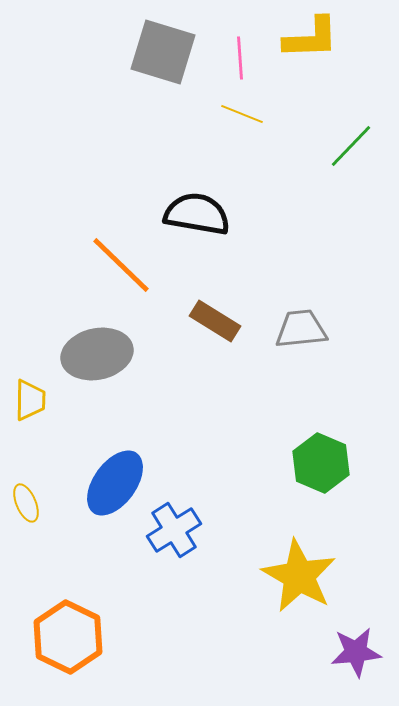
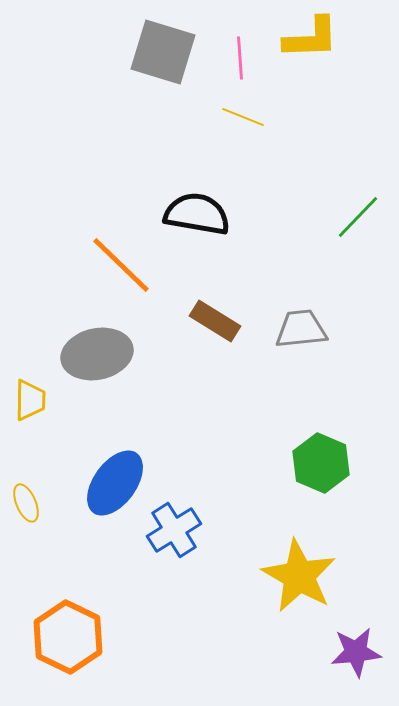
yellow line: moved 1 px right, 3 px down
green line: moved 7 px right, 71 px down
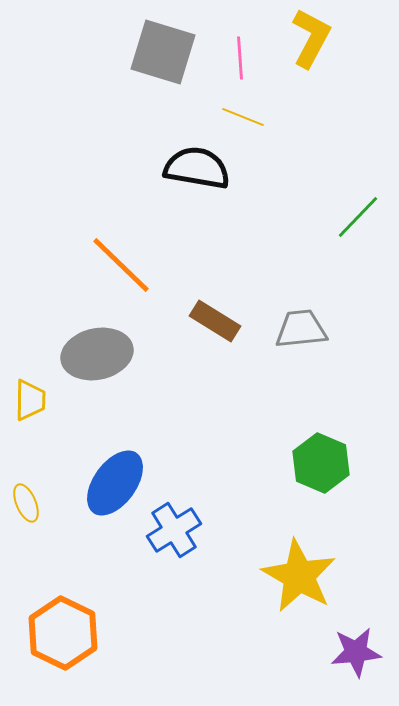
yellow L-shape: rotated 60 degrees counterclockwise
black semicircle: moved 46 px up
orange hexagon: moved 5 px left, 4 px up
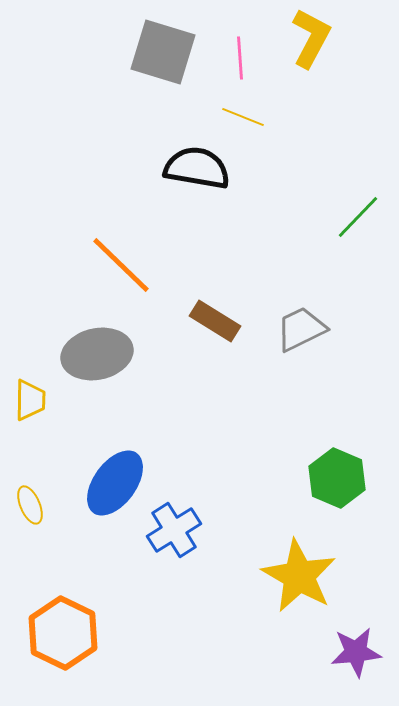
gray trapezoid: rotated 20 degrees counterclockwise
green hexagon: moved 16 px right, 15 px down
yellow ellipse: moved 4 px right, 2 px down
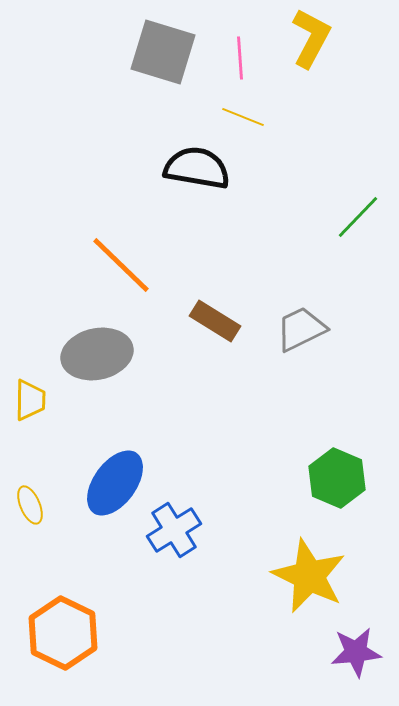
yellow star: moved 10 px right; rotated 4 degrees counterclockwise
